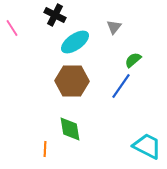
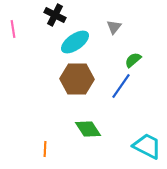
pink line: moved 1 px right, 1 px down; rotated 24 degrees clockwise
brown hexagon: moved 5 px right, 2 px up
green diamond: moved 18 px right; rotated 24 degrees counterclockwise
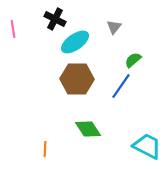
black cross: moved 4 px down
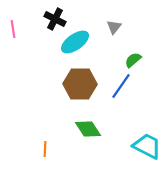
brown hexagon: moved 3 px right, 5 px down
